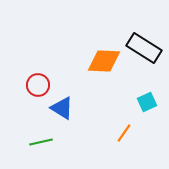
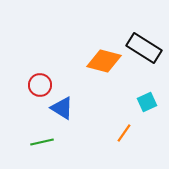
orange diamond: rotated 12 degrees clockwise
red circle: moved 2 px right
green line: moved 1 px right
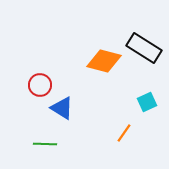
green line: moved 3 px right, 2 px down; rotated 15 degrees clockwise
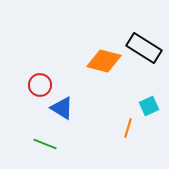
cyan square: moved 2 px right, 4 px down
orange line: moved 4 px right, 5 px up; rotated 18 degrees counterclockwise
green line: rotated 20 degrees clockwise
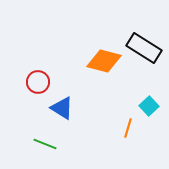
red circle: moved 2 px left, 3 px up
cyan square: rotated 18 degrees counterclockwise
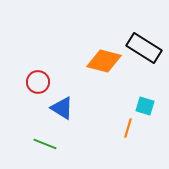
cyan square: moved 4 px left; rotated 30 degrees counterclockwise
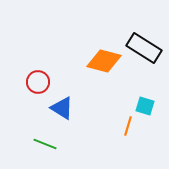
orange line: moved 2 px up
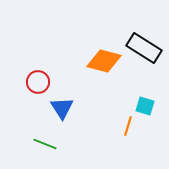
blue triangle: rotated 25 degrees clockwise
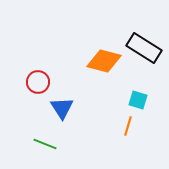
cyan square: moved 7 px left, 6 px up
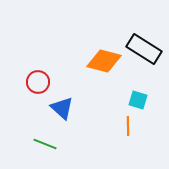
black rectangle: moved 1 px down
blue triangle: rotated 15 degrees counterclockwise
orange line: rotated 18 degrees counterclockwise
